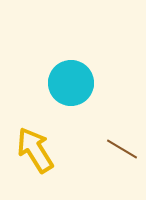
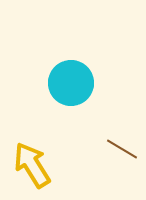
yellow arrow: moved 3 px left, 15 px down
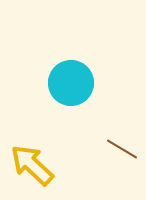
yellow arrow: rotated 15 degrees counterclockwise
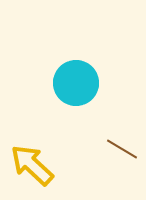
cyan circle: moved 5 px right
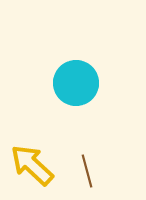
brown line: moved 35 px left, 22 px down; rotated 44 degrees clockwise
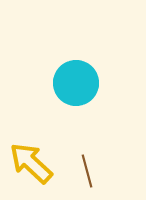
yellow arrow: moved 1 px left, 2 px up
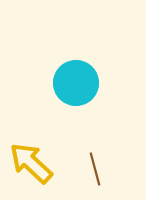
brown line: moved 8 px right, 2 px up
